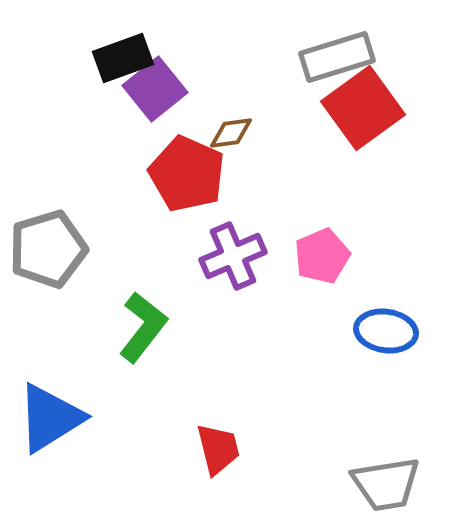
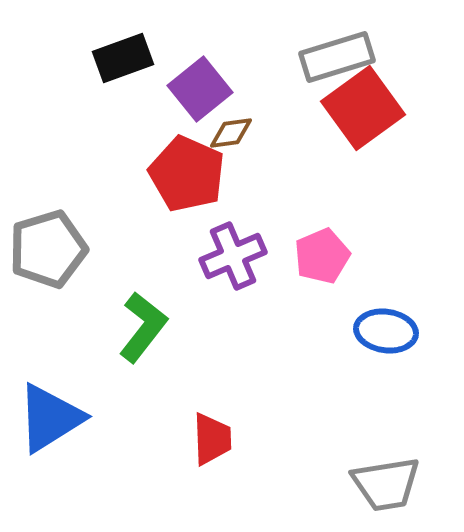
purple square: moved 45 px right
red trapezoid: moved 6 px left, 10 px up; rotated 12 degrees clockwise
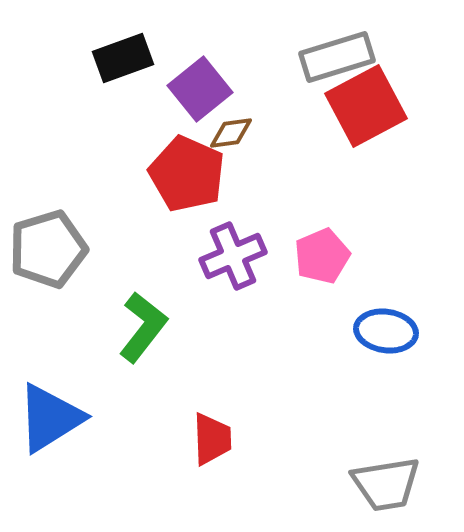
red square: moved 3 px right, 2 px up; rotated 8 degrees clockwise
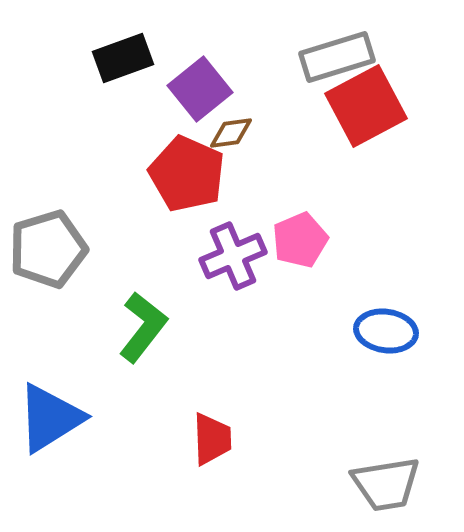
pink pentagon: moved 22 px left, 16 px up
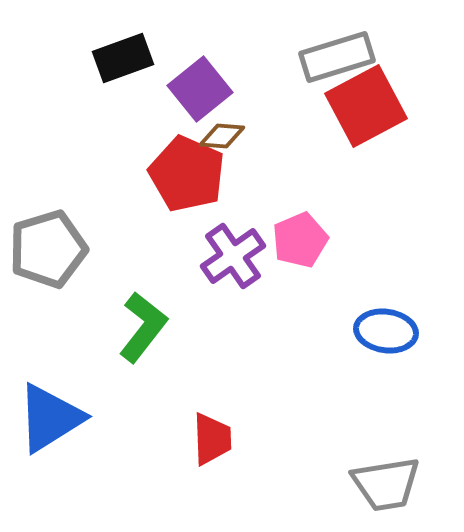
brown diamond: moved 9 px left, 3 px down; rotated 12 degrees clockwise
purple cross: rotated 12 degrees counterclockwise
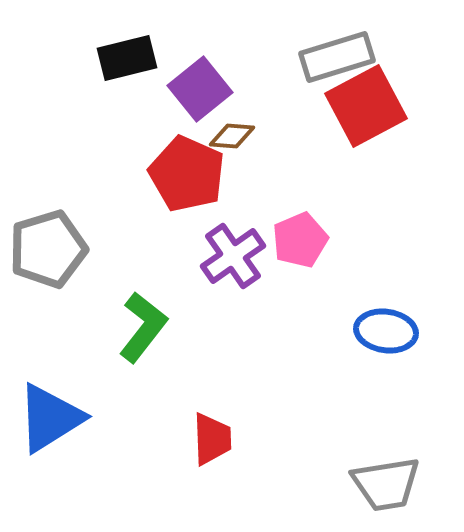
black rectangle: moved 4 px right; rotated 6 degrees clockwise
brown diamond: moved 10 px right
